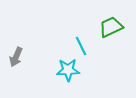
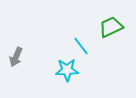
cyan line: rotated 12 degrees counterclockwise
cyan star: moved 1 px left
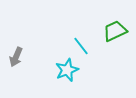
green trapezoid: moved 4 px right, 4 px down
cyan star: rotated 20 degrees counterclockwise
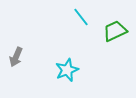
cyan line: moved 29 px up
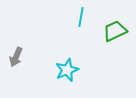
cyan line: rotated 48 degrees clockwise
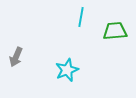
green trapezoid: rotated 20 degrees clockwise
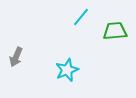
cyan line: rotated 30 degrees clockwise
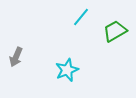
green trapezoid: rotated 25 degrees counterclockwise
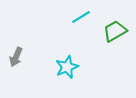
cyan line: rotated 18 degrees clockwise
cyan star: moved 3 px up
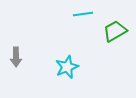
cyan line: moved 2 px right, 3 px up; rotated 24 degrees clockwise
gray arrow: rotated 24 degrees counterclockwise
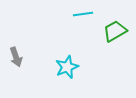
gray arrow: rotated 18 degrees counterclockwise
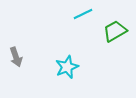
cyan line: rotated 18 degrees counterclockwise
